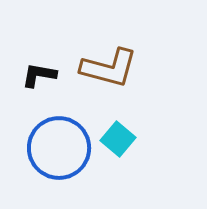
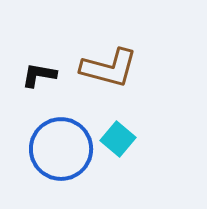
blue circle: moved 2 px right, 1 px down
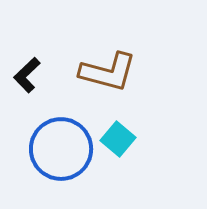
brown L-shape: moved 1 px left, 4 px down
black L-shape: moved 12 px left; rotated 54 degrees counterclockwise
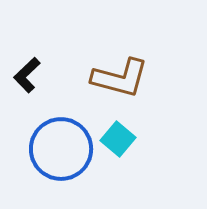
brown L-shape: moved 12 px right, 6 px down
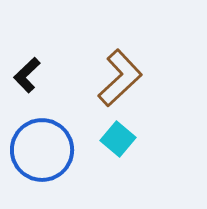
brown L-shape: rotated 58 degrees counterclockwise
blue circle: moved 19 px left, 1 px down
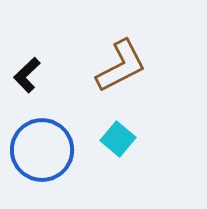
brown L-shape: moved 1 px right, 12 px up; rotated 16 degrees clockwise
